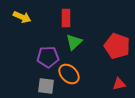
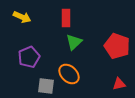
purple pentagon: moved 19 px left; rotated 20 degrees counterclockwise
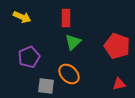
green triangle: moved 1 px left
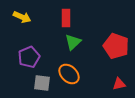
red pentagon: moved 1 px left
gray square: moved 4 px left, 3 px up
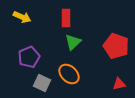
gray square: rotated 18 degrees clockwise
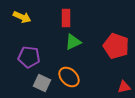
green triangle: rotated 18 degrees clockwise
purple pentagon: rotated 30 degrees clockwise
orange ellipse: moved 3 px down
red triangle: moved 5 px right, 3 px down
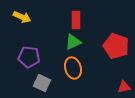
red rectangle: moved 10 px right, 2 px down
orange ellipse: moved 4 px right, 9 px up; rotated 30 degrees clockwise
